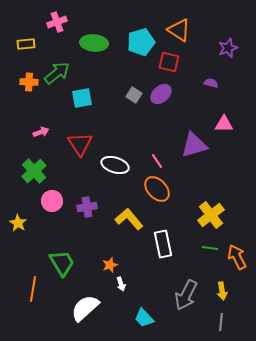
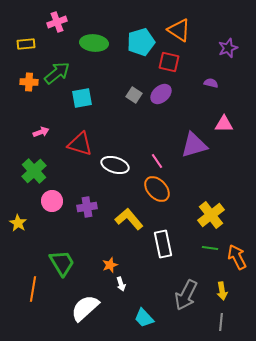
red triangle: rotated 40 degrees counterclockwise
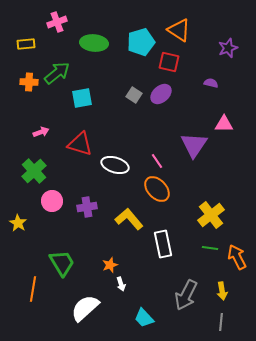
purple triangle: rotated 40 degrees counterclockwise
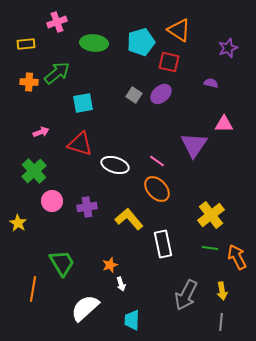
cyan square: moved 1 px right, 5 px down
pink line: rotated 21 degrees counterclockwise
cyan trapezoid: moved 12 px left, 2 px down; rotated 45 degrees clockwise
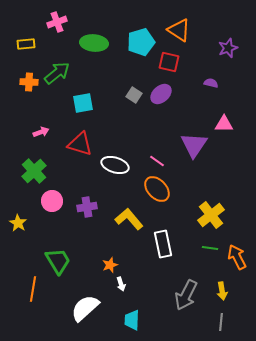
green trapezoid: moved 4 px left, 2 px up
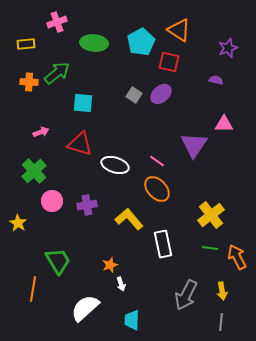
cyan pentagon: rotated 12 degrees counterclockwise
purple semicircle: moved 5 px right, 3 px up
cyan square: rotated 15 degrees clockwise
purple cross: moved 2 px up
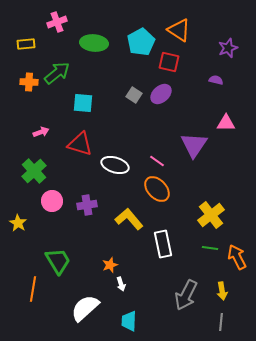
pink triangle: moved 2 px right, 1 px up
cyan trapezoid: moved 3 px left, 1 px down
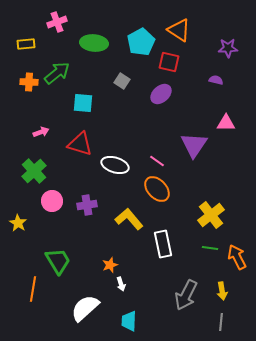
purple star: rotated 18 degrees clockwise
gray square: moved 12 px left, 14 px up
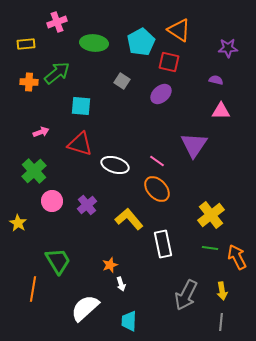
cyan square: moved 2 px left, 3 px down
pink triangle: moved 5 px left, 12 px up
purple cross: rotated 30 degrees counterclockwise
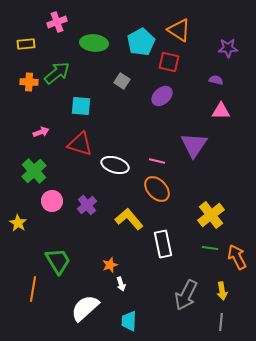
purple ellipse: moved 1 px right, 2 px down
pink line: rotated 21 degrees counterclockwise
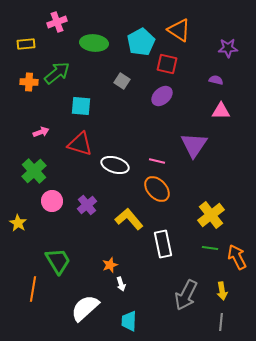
red square: moved 2 px left, 2 px down
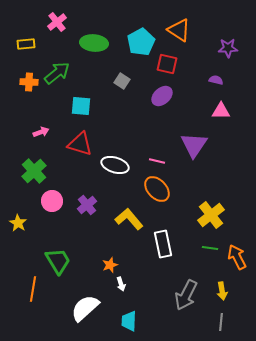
pink cross: rotated 18 degrees counterclockwise
